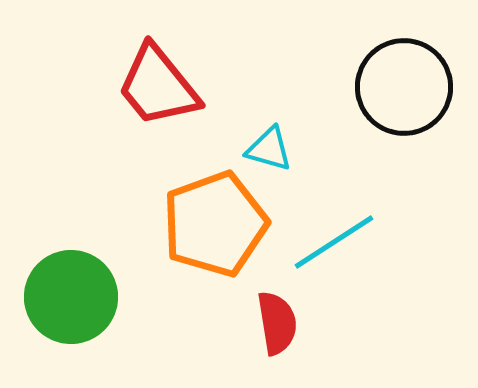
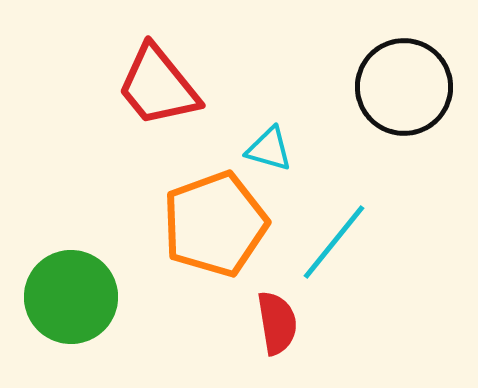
cyan line: rotated 18 degrees counterclockwise
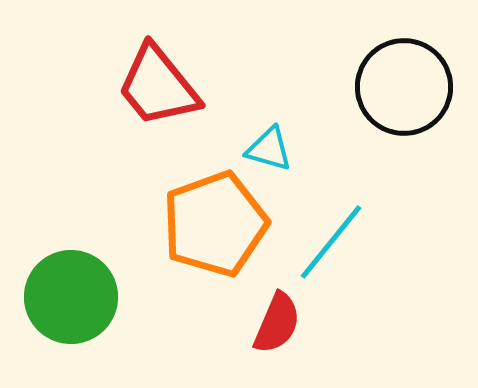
cyan line: moved 3 px left
red semicircle: rotated 32 degrees clockwise
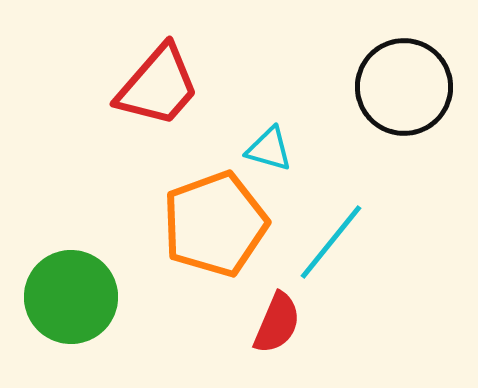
red trapezoid: rotated 100 degrees counterclockwise
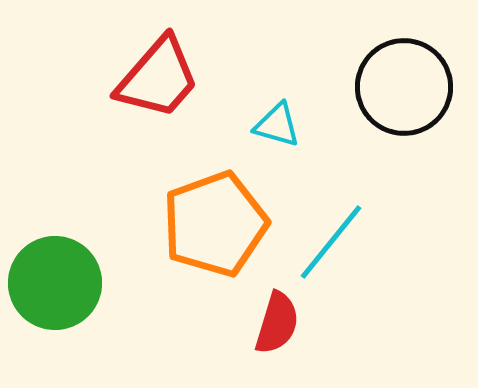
red trapezoid: moved 8 px up
cyan triangle: moved 8 px right, 24 px up
green circle: moved 16 px left, 14 px up
red semicircle: rotated 6 degrees counterclockwise
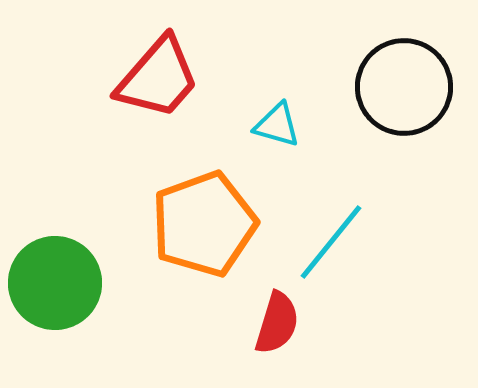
orange pentagon: moved 11 px left
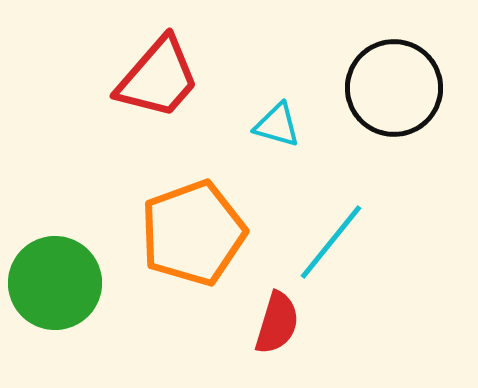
black circle: moved 10 px left, 1 px down
orange pentagon: moved 11 px left, 9 px down
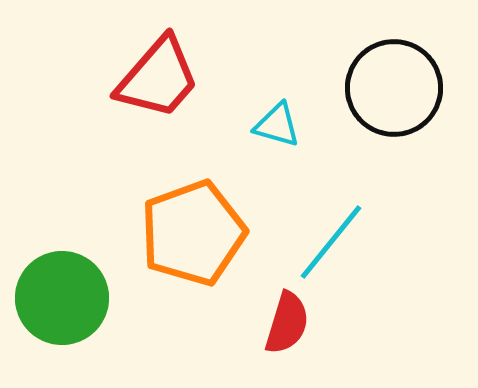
green circle: moved 7 px right, 15 px down
red semicircle: moved 10 px right
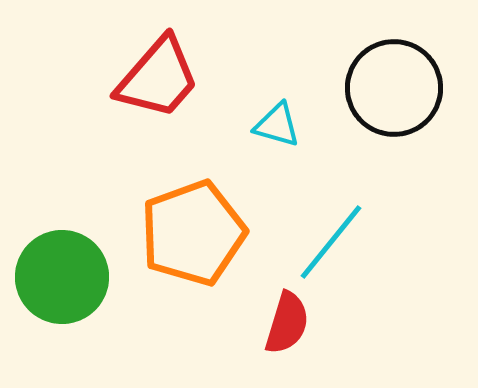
green circle: moved 21 px up
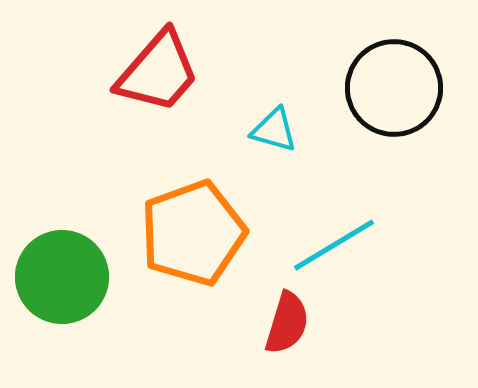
red trapezoid: moved 6 px up
cyan triangle: moved 3 px left, 5 px down
cyan line: moved 3 px right, 3 px down; rotated 20 degrees clockwise
